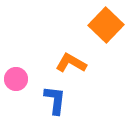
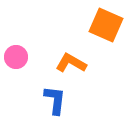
orange square: rotated 20 degrees counterclockwise
pink circle: moved 22 px up
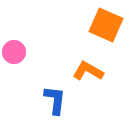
pink circle: moved 2 px left, 5 px up
orange L-shape: moved 17 px right, 8 px down
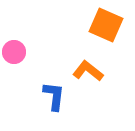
orange L-shape: rotated 8 degrees clockwise
blue L-shape: moved 1 px left, 4 px up
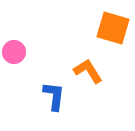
orange square: moved 7 px right, 3 px down; rotated 8 degrees counterclockwise
orange L-shape: rotated 20 degrees clockwise
